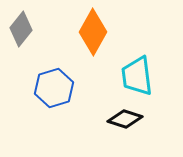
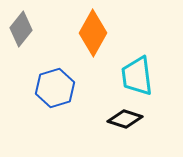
orange diamond: moved 1 px down
blue hexagon: moved 1 px right
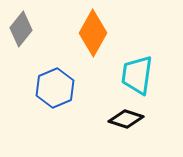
cyan trapezoid: moved 1 px up; rotated 15 degrees clockwise
blue hexagon: rotated 6 degrees counterclockwise
black diamond: moved 1 px right
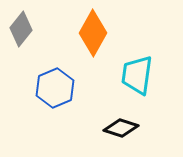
black diamond: moved 5 px left, 9 px down
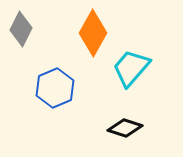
gray diamond: rotated 12 degrees counterclockwise
cyan trapezoid: moved 6 px left, 7 px up; rotated 33 degrees clockwise
black diamond: moved 4 px right
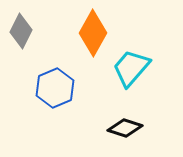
gray diamond: moved 2 px down
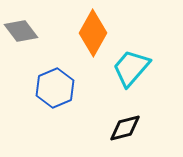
gray diamond: rotated 64 degrees counterclockwise
black diamond: rotated 32 degrees counterclockwise
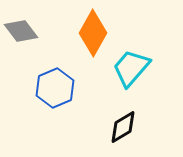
black diamond: moved 2 px left, 1 px up; rotated 16 degrees counterclockwise
